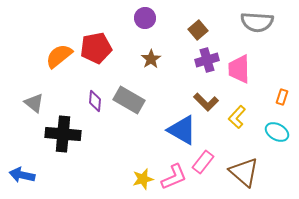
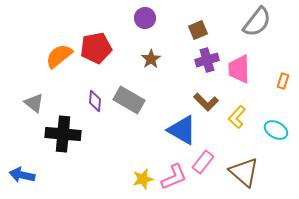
gray semicircle: rotated 56 degrees counterclockwise
brown square: rotated 18 degrees clockwise
orange rectangle: moved 1 px right, 16 px up
cyan ellipse: moved 1 px left, 2 px up
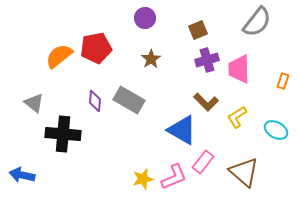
yellow L-shape: rotated 15 degrees clockwise
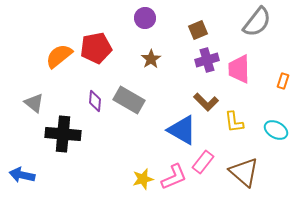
yellow L-shape: moved 3 px left, 5 px down; rotated 65 degrees counterclockwise
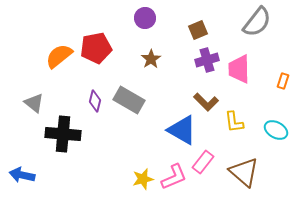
purple diamond: rotated 10 degrees clockwise
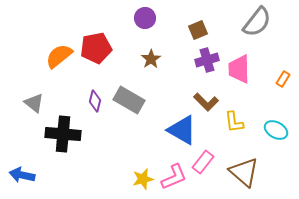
orange rectangle: moved 2 px up; rotated 14 degrees clockwise
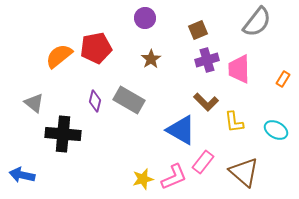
blue triangle: moved 1 px left
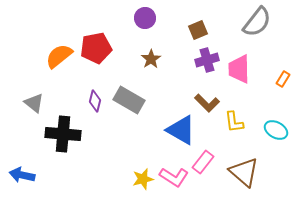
brown L-shape: moved 1 px right, 1 px down
pink L-shape: rotated 56 degrees clockwise
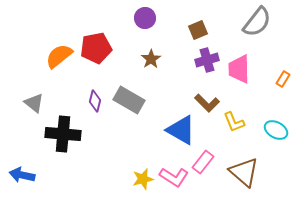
yellow L-shape: rotated 15 degrees counterclockwise
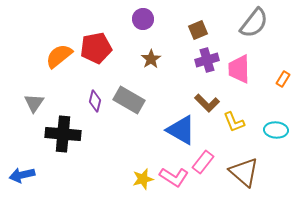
purple circle: moved 2 px left, 1 px down
gray semicircle: moved 3 px left, 1 px down
gray triangle: rotated 25 degrees clockwise
cyan ellipse: rotated 25 degrees counterclockwise
blue arrow: rotated 25 degrees counterclockwise
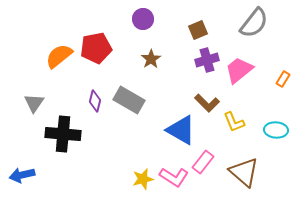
pink trapezoid: moved 1 px down; rotated 52 degrees clockwise
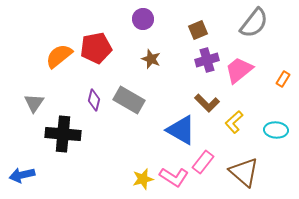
brown star: rotated 18 degrees counterclockwise
purple diamond: moved 1 px left, 1 px up
yellow L-shape: rotated 70 degrees clockwise
